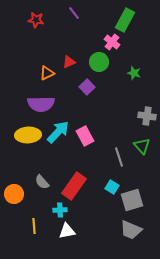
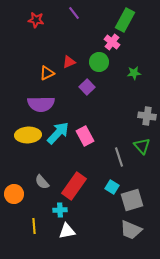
green star: rotated 24 degrees counterclockwise
cyan arrow: moved 1 px down
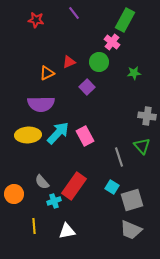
cyan cross: moved 6 px left, 9 px up; rotated 16 degrees counterclockwise
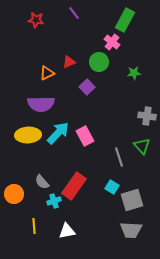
gray trapezoid: rotated 20 degrees counterclockwise
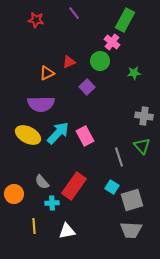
green circle: moved 1 px right, 1 px up
gray cross: moved 3 px left
yellow ellipse: rotated 30 degrees clockwise
cyan cross: moved 2 px left, 2 px down; rotated 16 degrees clockwise
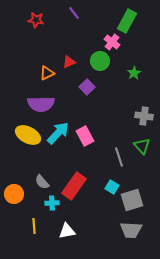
green rectangle: moved 2 px right, 1 px down
green star: rotated 24 degrees counterclockwise
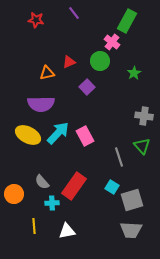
orange triangle: rotated 14 degrees clockwise
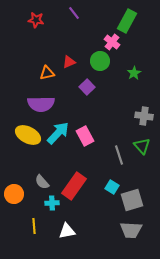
gray line: moved 2 px up
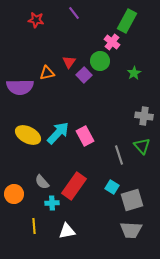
red triangle: rotated 32 degrees counterclockwise
purple square: moved 3 px left, 12 px up
purple semicircle: moved 21 px left, 17 px up
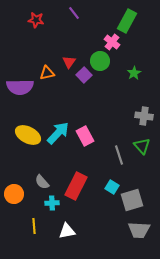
red rectangle: moved 2 px right; rotated 8 degrees counterclockwise
gray trapezoid: moved 8 px right
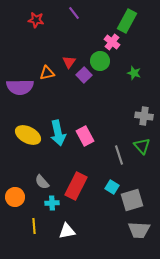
green star: rotated 24 degrees counterclockwise
cyan arrow: rotated 125 degrees clockwise
orange circle: moved 1 px right, 3 px down
